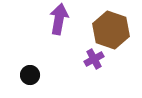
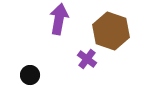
brown hexagon: moved 1 px down
purple cross: moved 7 px left; rotated 24 degrees counterclockwise
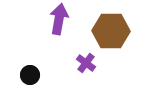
brown hexagon: rotated 18 degrees counterclockwise
purple cross: moved 1 px left, 4 px down
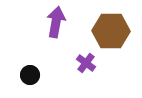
purple arrow: moved 3 px left, 3 px down
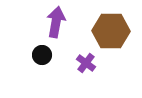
black circle: moved 12 px right, 20 px up
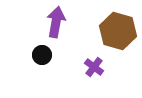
brown hexagon: moved 7 px right; rotated 15 degrees clockwise
purple cross: moved 8 px right, 4 px down
